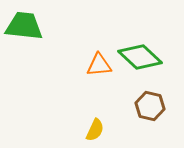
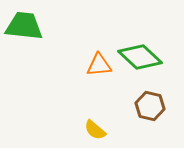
yellow semicircle: rotated 105 degrees clockwise
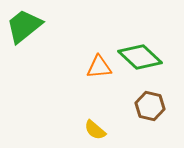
green trapezoid: rotated 45 degrees counterclockwise
orange triangle: moved 2 px down
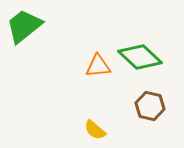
orange triangle: moved 1 px left, 1 px up
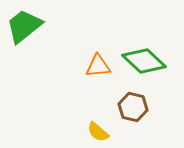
green diamond: moved 4 px right, 4 px down
brown hexagon: moved 17 px left, 1 px down
yellow semicircle: moved 3 px right, 2 px down
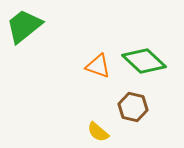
orange triangle: rotated 24 degrees clockwise
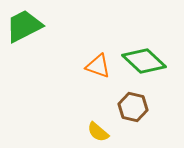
green trapezoid: rotated 12 degrees clockwise
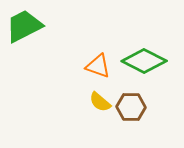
green diamond: rotated 15 degrees counterclockwise
brown hexagon: moved 2 px left; rotated 12 degrees counterclockwise
yellow semicircle: moved 2 px right, 30 px up
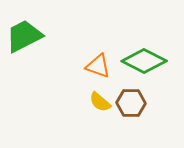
green trapezoid: moved 10 px down
brown hexagon: moved 4 px up
